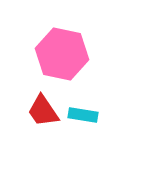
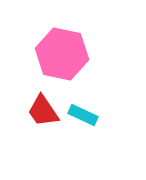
cyan rectangle: rotated 16 degrees clockwise
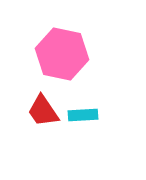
cyan rectangle: rotated 28 degrees counterclockwise
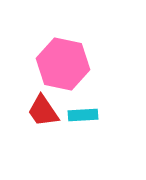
pink hexagon: moved 1 px right, 10 px down
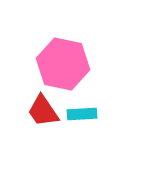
cyan rectangle: moved 1 px left, 1 px up
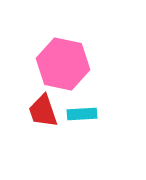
red trapezoid: rotated 15 degrees clockwise
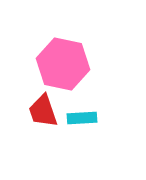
cyan rectangle: moved 4 px down
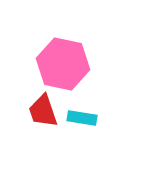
cyan rectangle: rotated 12 degrees clockwise
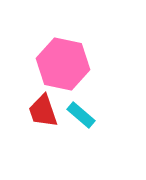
cyan rectangle: moved 1 px left, 3 px up; rotated 32 degrees clockwise
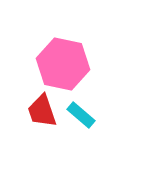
red trapezoid: moved 1 px left
